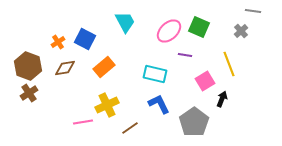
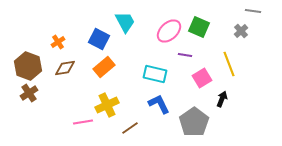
blue square: moved 14 px right
pink square: moved 3 px left, 3 px up
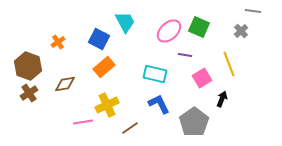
brown diamond: moved 16 px down
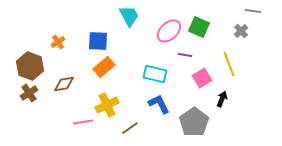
cyan trapezoid: moved 4 px right, 6 px up
blue square: moved 1 px left, 2 px down; rotated 25 degrees counterclockwise
brown hexagon: moved 2 px right
brown diamond: moved 1 px left
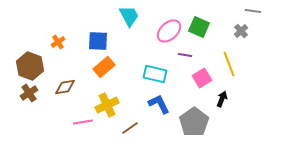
brown diamond: moved 1 px right, 3 px down
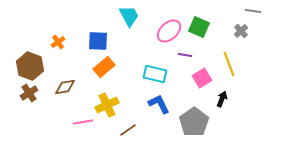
brown line: moved 2 px left, 2 px down
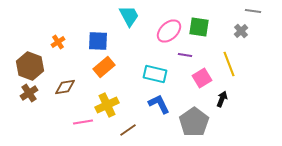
green square: rotated 15 degrees counterclockwise
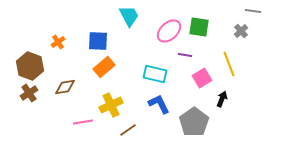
yellow cross: moved 4 px right
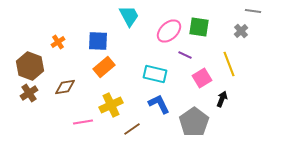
purple line: rotated 16 degrees clockwise
brown line: moved 4 px right, 1 px up
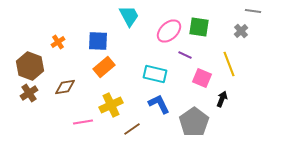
pink square: rotated 36 degrees counterclockwise
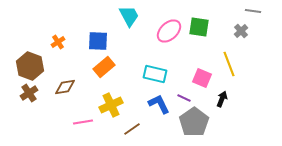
purple line: moved 1 px left, 43 px down
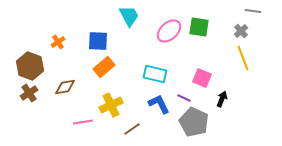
yellow line: moved 14 px right, 6 px up
gray pentagon: rotated 12 degrees counterclockwise
